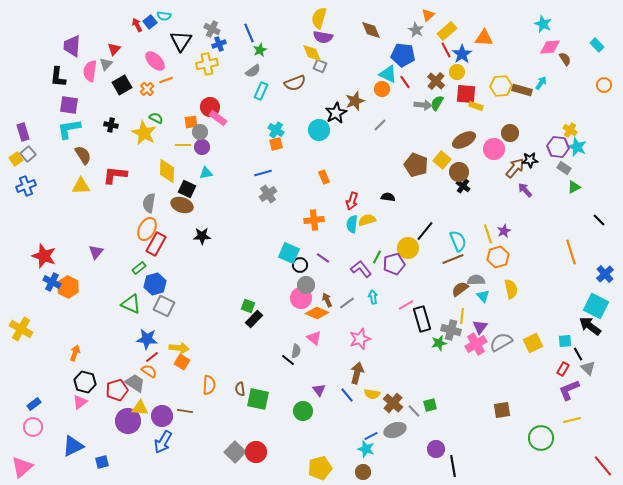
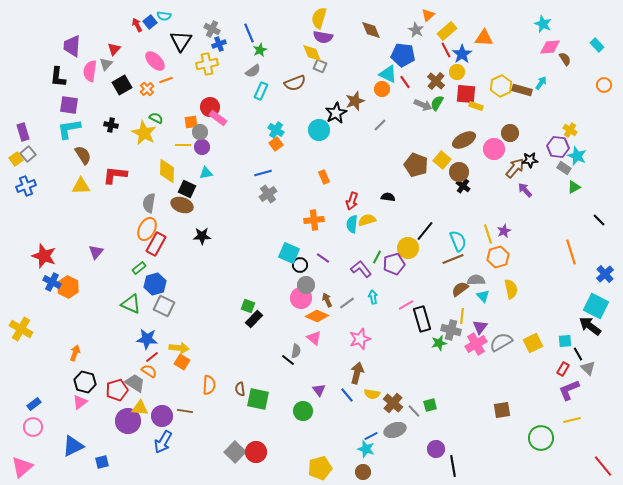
yellow hexagon at (501, 86): rotated 20 degrees counterclockwise
gray arrow at (423, 105): rotated 18 degrees clockwise
orange square at (276, 144): rotated 24 degrees counterclockwise
cyan star at (577, 147): moved 9 px down
orange diamond at (317, 313): moved 3 px down
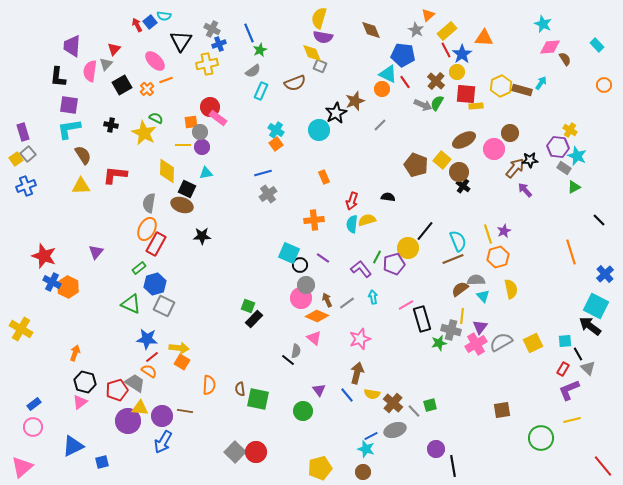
yellow rectangle at (476, 106): rotated 24 degrees counterclockwise
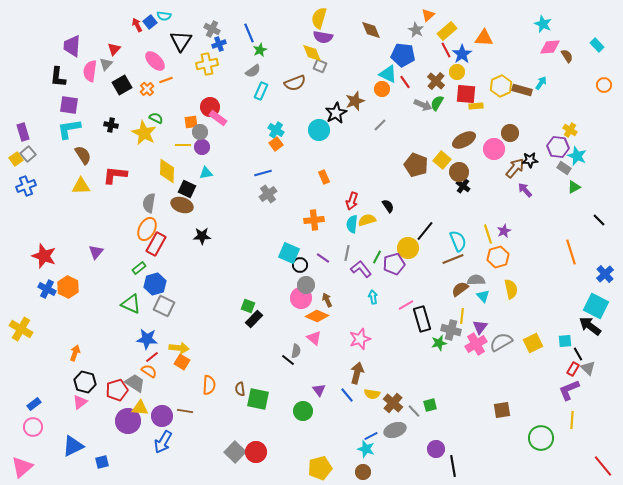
brown semicircle at (565, 59): moved 2 px right, 3 px up
black semicircle at (388, 197): moved 9 px down; rotated 48 degrees clockwise
blue cross at (52, 282): moved 5 px left, 7 px down
gray line at (347, 303): moved 50 px up; rotated 42 degrees counterclockwise
red rectangle at (563, 369): moved 10 px right
yellow line at (572, 420): rotated 72 degrees counterclockwise
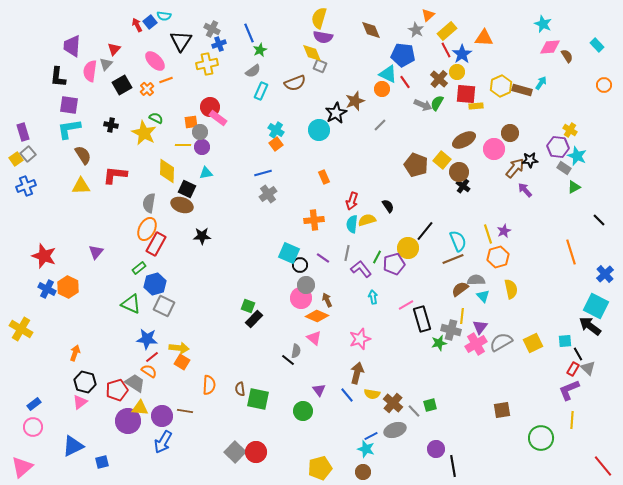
brown cross at (436, 81): moved 3 px right, 2 px up
